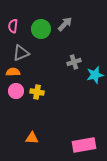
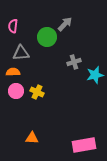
green circle: moved 6 px right, 8 px down
gray triangle: rotated 18 degrees clockwise
yellow cross: rotated 16 degrees clockwise
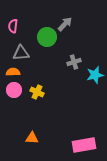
pink circle: moved 2 px left, 1 px up
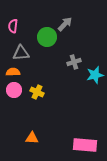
pink rectangle: moved 1 px right; rotated 15 degrees clockwise
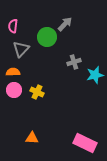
gray triangle: moved 4 px up; rotated 42 degrees counterclockwise
pink rectangle: moved 2 px up; rotated 20 degrees clockwise
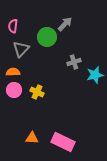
pink rectangle: moved 22 px left, 1 px up
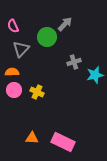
pink semicircle: rotated 32 degrees counterclockwise
orange semicircle: moved 1 px left
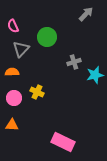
gray arrow: moved 21 px right, 10 px up
pink circle: moved 8 px down
orange triangle: moved 20 px left, 13 px up
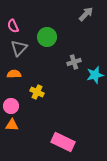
gray triangle: moved 2 px left, 1 px up
orange semicircle: moved 2 px right, 2 px down
pink circle: moved 3 px left, 8 px down
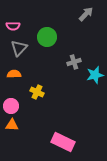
pink semicircle: rotated 64 degrees counterclockwise
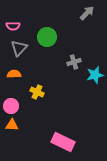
gray arrow: moved 1 px right, 1 px up
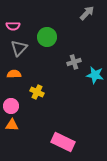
cyan star: rotated 24 degrees clockwise
